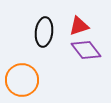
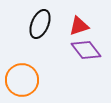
black ellipse: moved 4 px left, 8 px up; rotated 16 degrees clockwise
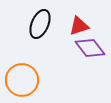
purple diamond: moved 4 px right, 2 px up
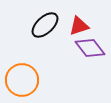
black ellipse: moved 5 px right, 1 px down; rotated 24 degrees clockwise
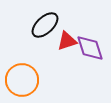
red triangle: moved 12 px left, 15 px down
purple diamond: rotated 20 degrees clockwise
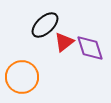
red triangle: moved 3 px left, 1 px down; rotated 20 degrees counterclockwise
orange circle: moved 3 px up
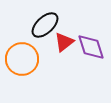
purple diamond: moved 1 px right, 1 px up
orange circle: moved 18 px up
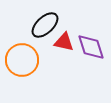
red triangle: rotated 50 degrees clockwise
orange circle: moved 1 px down
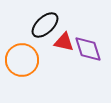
purple diamond: moved 3 px left, 2 px down
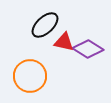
purple diamond: rotated 40 degrees counterclockwise
orange circle: moved 8 px right, 16 px down
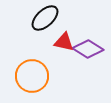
black ellipse: moved 7 px up
orange circle: moved 2 px right
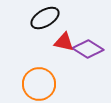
black ellipse: rotated 12 degrees clockwise
orange circle: moved 7 px right, 8 px down
